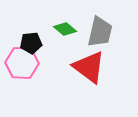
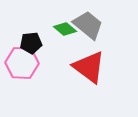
gray trapezoid: moved 12 px left, 7 px up; rotated 64 degrees counterclockwise
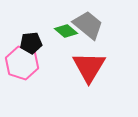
green diamond: moved 1 px right, 2 px down
pink hexagon: rotated 16 degrees clockwise
red triangle: rotated 24 degrees clockwise
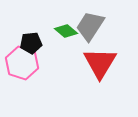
gray trapezoid: moved 2 px right, 1 px down; rotated 96 degrees counterclockwise
red triangle: moved 11 px right, 4 px up
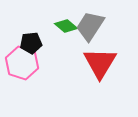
green diamond: moved 5 px up
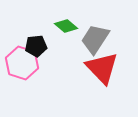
gray trapezoid: moved 5 px right, 13 px down
black pentagon: moved 5 px right, 3 px down
red triangle: moved 2 px right, 5 px down; rotated 15 degrees counterclockwise
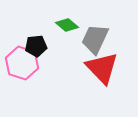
green diamond: moved 1 px right, 1 px up
gray trapezoid: rotated 8 degrees counterclockwise
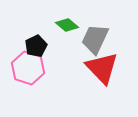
black pentagon: rotated 20 degrees counterclockwise
pink hexagon: moved 6 px right, 5 px down
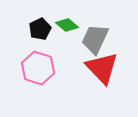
black pentagon: moved 4 px right, 17 px up
pink hexagon: moved 10 px right
